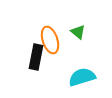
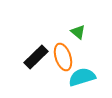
orange ellipse: moved 13 px right, 17 px down
black rectangle: rotated 35 degrees clockwise
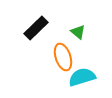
black rectangle: moved 29 px up
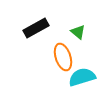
black rectangle: rotated 15 degrees clockwise
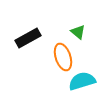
black rectangle: moved 8 px left, 10 px down
cyan semicircle: moved 4 px down
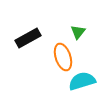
green triangle: rotated 28 degrees clockwise
